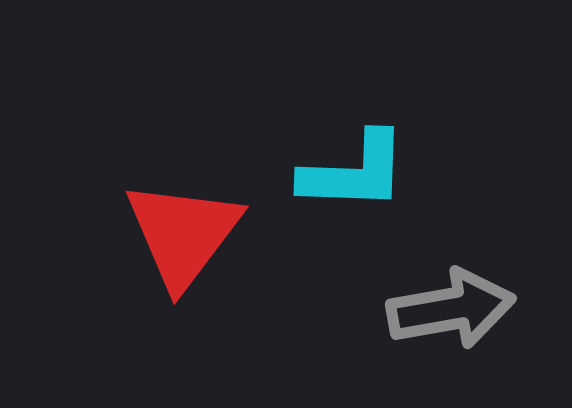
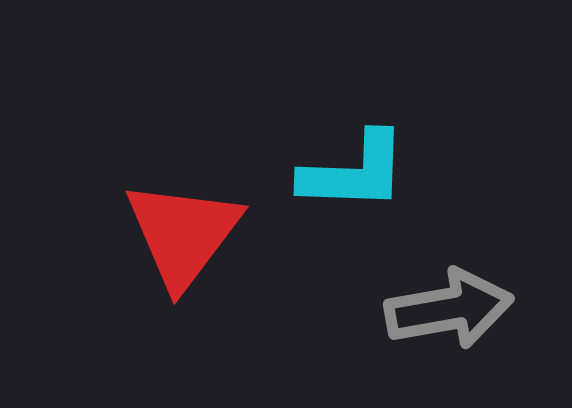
gray arrow: moved 2 px left
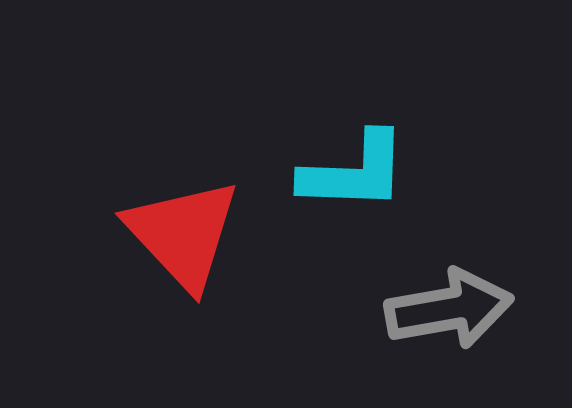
red triangle: rotated 20 degrees counterclockwise
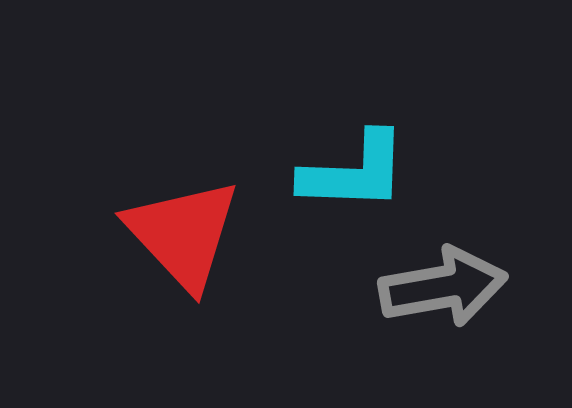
gray arrow: moved 6 px left, 22 px up
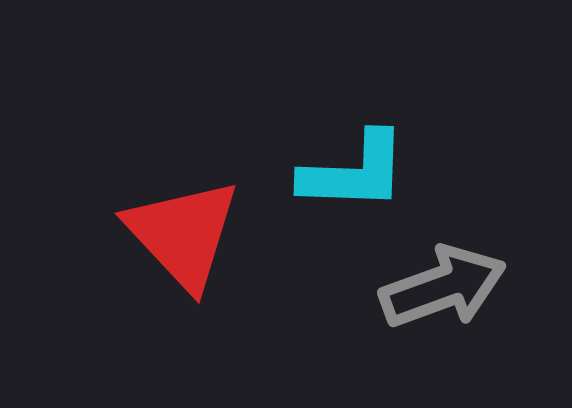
gray arrow: rotated 10 degrees counterclockwise
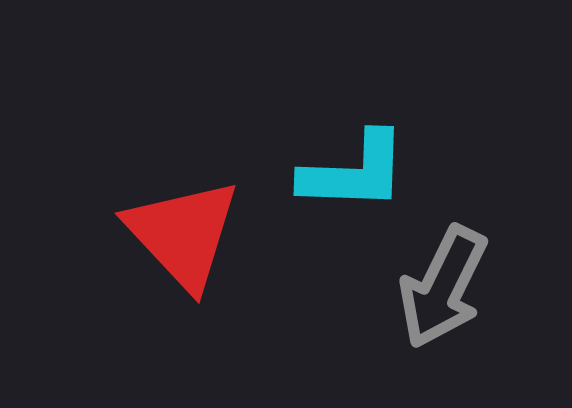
gray arrow: rotated 136 degrees clockwise
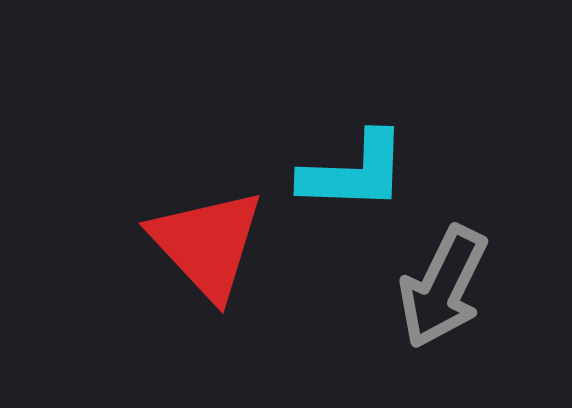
red triangle: moved 24 px right, 10 px down
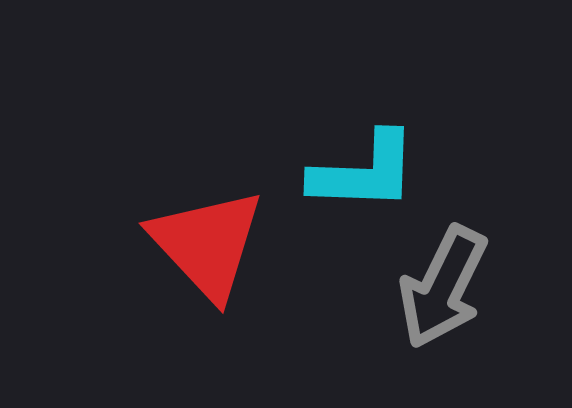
cyan L-shape: moved 10 px right
